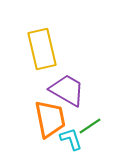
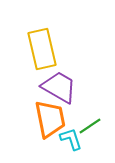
purple trapezoid: moved 8 px left, 3 px up
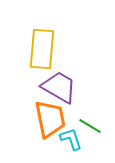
yellow rectangle: rotated 18 degrees clockwise
green line: rotated 65 degrees clockwise
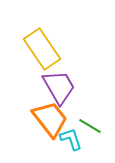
yellow rectangle: rotated 39 degrees counterclockwise
purple trapezoid: rotated 30 degrees clockwise
orange trapezoid: rotated 27 degrees counterclockwise
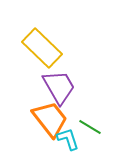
yellow rectangle: moved 1 px up; rotated 12 degrees counterclockwise
green line: moved 1 px down
cyan L-shape: moved 3 px left
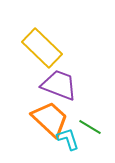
purple trapezoid: moved 2 px up; rotated 39 degrees counterclockwise
orange trapezoid: rotated 9 degrees counterclockwise
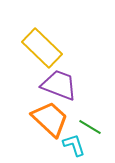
cyan L-shape: moved 6 px right, 6 px down
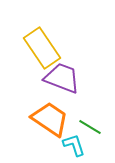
yellow rectangle: rotated 12 degrees clockwise
purple trapezoid: moved 3 px right, 7 px up
orange trapezoid: rotated 9 degrees counterclockwise
